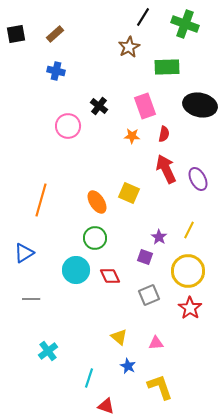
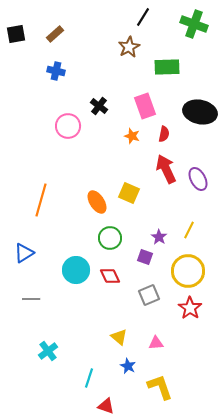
green cross: moved 9 px right
black ellipse: moved 7 px down
orange star: rotated 14 degrees clockwise
green circle: moved 15 px right
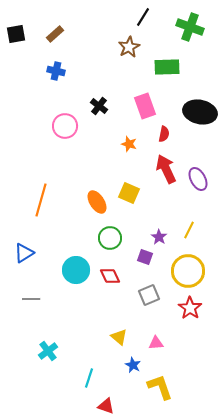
green cross: moved 4 px left, 3 px down
pink circle: moved 3 px left
orange star: moved 3 px left, 8 px down
blue star: moved 5 px right, 1 px up
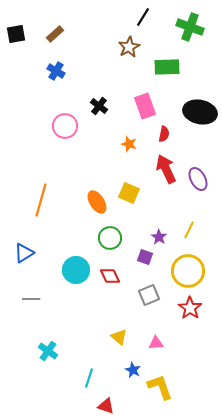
blue cross: rotated 18 degrees clockwise
cyan cross: rotated 18 degrees counterclockwise
blue star: moved 5 px down
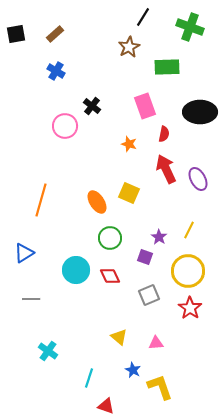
black cross: moved 7 px left
black ellipse: rotated 12 degrees counterclockwise
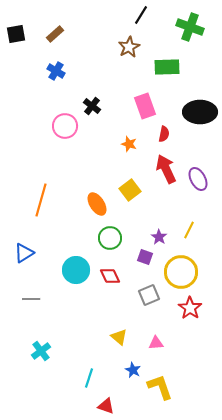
black line: moved 2 px left, 2 px up
yellow square: moved 1 px right, 3 px up; rotated 30 degrees clockwise
orange ellipse: moved 2 px down
yellow circle: moved 7 px left, 1 px down
cyan cross: moved 7 px left; rotated 18 degrees clockwise
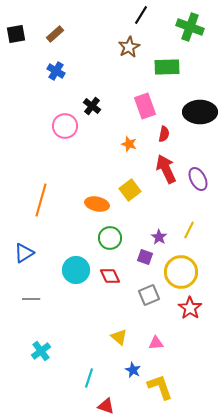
orange ellipse: rotated 45 degrees counterclockwise
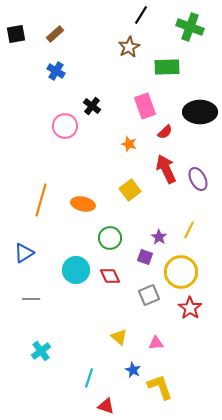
red semicircle: moved 1 px right, 2 px up; rotated 35 degrees clockwise
orange ellipse: moved 14 px left
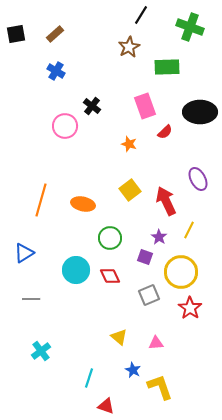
red arrow: moved 32 px down
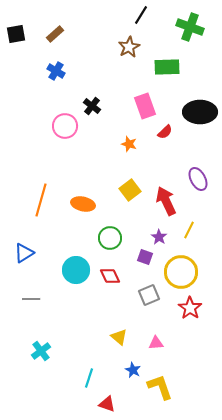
red triangle: moved 1 px right, 2 px up
